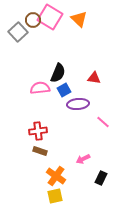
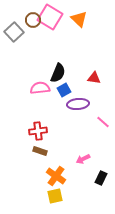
gray square: moved 4 px left
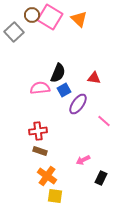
brown circle: moved 1 px left, 5 px up
purple ellipse: rotated 50 degrees counterclockwise
pink line: moved 1 px right, 1 px up
pink arrow: moved 1 px down
orange cross: moved 9 px left
yellow square: rotated 21 degrees clockwise
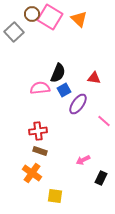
brown circle: moved 1 px up
orange cross: moved 15 px left, 3 px up
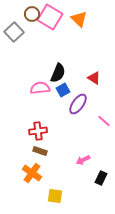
red triangle: rotated 24 degrees clockwise
blue square: moved 1 px left
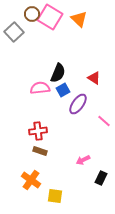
orange cross: moved 1 px left, 7 px down
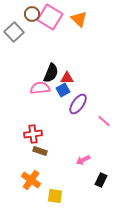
black semicircle: moved 7 px left
red triangle: moved 27 px left; rotated 32 degrees counterclockwise
red cross: moved 5 px left, 3 px down
black rectangle: moved 2 px down
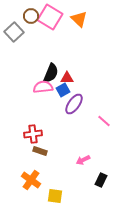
brown circle: moved 1 px left, 2 px down
pink semicircle: moved 3 px right, 1 px up
purple ellipse: moved 4 px left
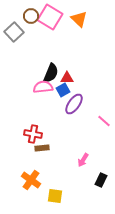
red cross: rotated 18 degrees clockwise
brown rectangle: moved 2 px right, 3 px up; rotated 24 degrees counterclockwise
pink arrow: rotated 32 degrees counterclockwise
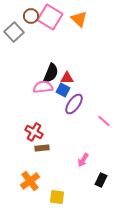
blue square: rotated 32 degrees counterclockwise
red cross: moved 1 px right, 2 px up; rotated 18 degrees clockwise
orange cross: moved 1 px left, 1 px down; rotated 18 degrees clockwise
yellow square: moved 2 px right, 1 px down
